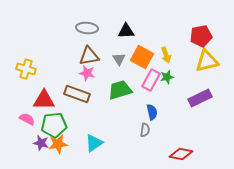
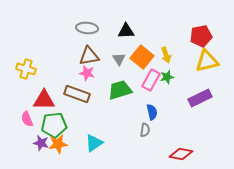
orange square: rotated 10 degrees clockwise
pink semicircle: rotated 140 degrees counterclockwise
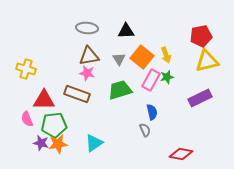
gray semicircle: rotated 32 degrees counterclockwise
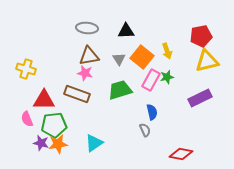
yellow arrow: moved 1 px right, 4 px up
pink star: moved 2 px left
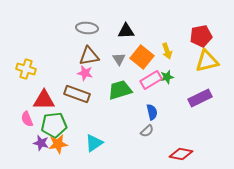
pink rectangle: rotated 30 degrees clockwise
gray semicircle: moved 2 px right, 1 px down; rotated 72 degrees clockwise
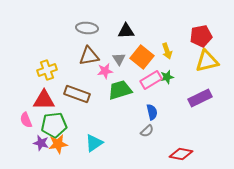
yellow cross: moved 21 px right, 1 px down; rotated 36 degrees counterclockwise
pink star: moved 20 px right, 2 px up; rotated 21 degrees counterclockwise
pink semicircle: moved 1 px left, 1 px down
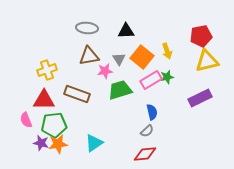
red diamond: moved 36 px left; rotated 15 degrees counterclockwise
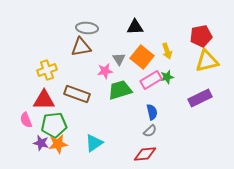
black triangle: moved 9 px right, 4 px up
brown triangle: moved 8 px left, 9 px up
gray semicircle: moved 3 px right
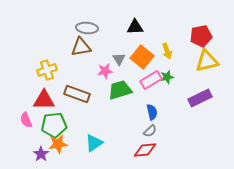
purple star: moved 11 px down; rotated 21 degrees clockwise
red diamond: moved 4 px up
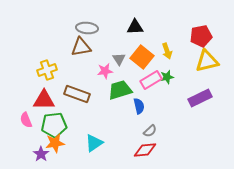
blue semicircle: moved 13 px left, 6 px up
orange star: moved 3 px left, 1 px up
